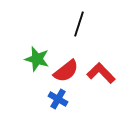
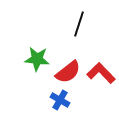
green star: rotated 10 degrees counterclockwise
red semicircle: moved 2 px right, 1 px down
blue cross: moved 2 px right, 1 px down
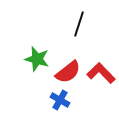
green star: rotated 10 degrees clockwise
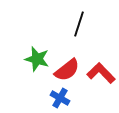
red semicircle: moved 1 px left, 2 px up
blue cross: moved 2 px up
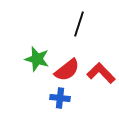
blue cross: rotated 24 degrees counterclockwise
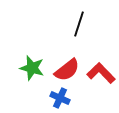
green star: moved 5 px left, 9 px down
blue cross: rotated 18 degrees clockwise
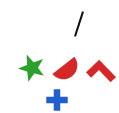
red L-shape: moved 2 px up
blue cross: moved 3 px left, 2 px down; rotated 24 degrees counterclockwise
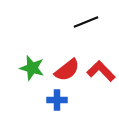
black line: moved 7 px right, 2 px up; rotated 50 degrees clockwise
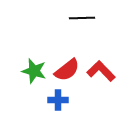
black line: moved 4 px left, 4 px up; rotated 20 degrees clockwise
green star: moved 2 px right, 3 px down
blue cross: moved 1 px right
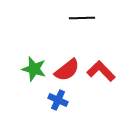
green star: moved 2 px up
blue cross: rotated 24 degrees clockwise
